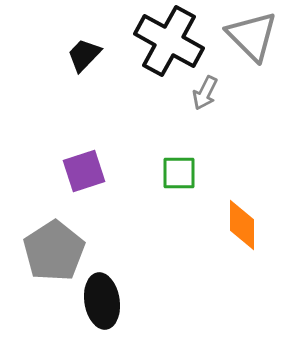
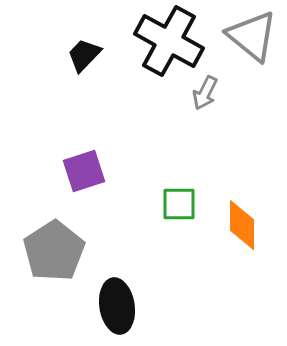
gray triangle: rotated 6 degrees counterclockwise
green square: moved 31 px down
black ellipse: moved 15 px right, 5 px down
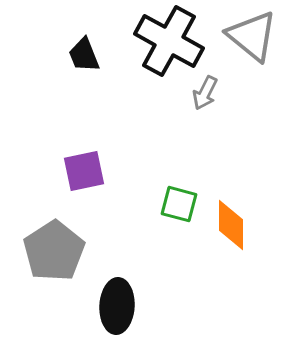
black trapezoid: rotated 66 degrees counterclockwise
purple square: rotated 6 degrees clockwise
green square: rotated 15 degrees clockwise
orange diamond: moved 11 px left
black ellipse: rotated 12 degrees clockwise
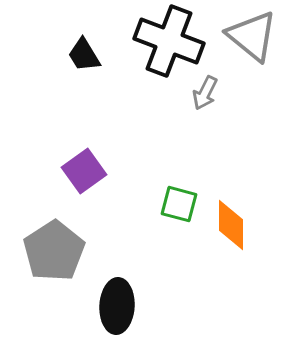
black cross: rotated 8 degrees counterclockwise
black trapezoid: rotated 9 degrees counterclockwise
purple square: rotated 24 degrees counterclockwise
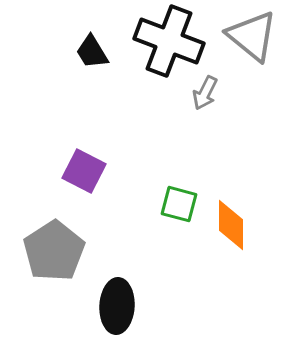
black trapezoid: moved 8 px right, 3 px up
purple square: rotated 27 degrees counterclockwise
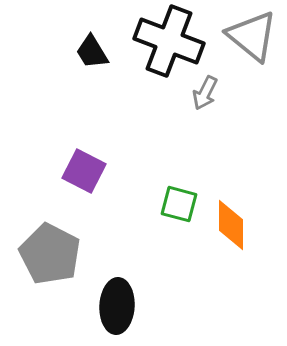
gray pentagon: moved 4 px left, 3 px down; rotated 12 degrees counterclockwise
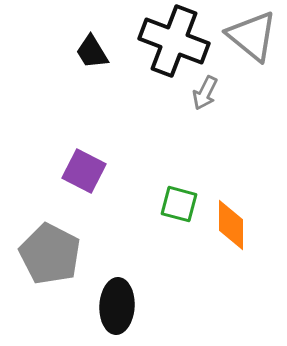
black cross: moved 5 px right
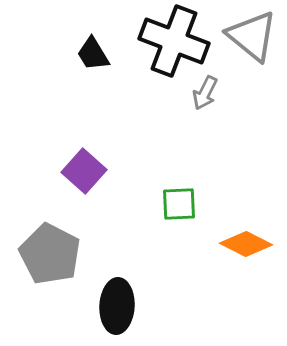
black trapezoid: moved 1 px right, 2 px down
purple square: rotated 15 degrees clockwise
green square: rotated 18 degrees counterclockwise
orange diamond: moved 15 px right, 19 px down; rotated 63 degrees counterclockwise
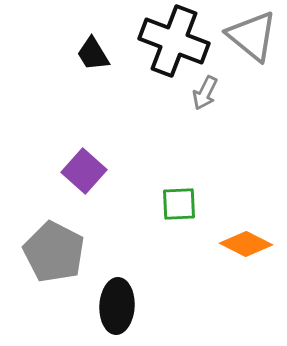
gray pentagon: moved 4 px right, 2 px up
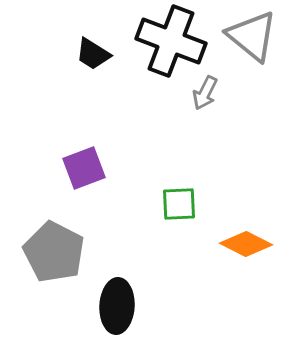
black cross: moved 3 px left
black trapezoid: rotated 27 degrees counterclockwise
purple square: moved 3 px up; rotated 27 degrees clockwise
